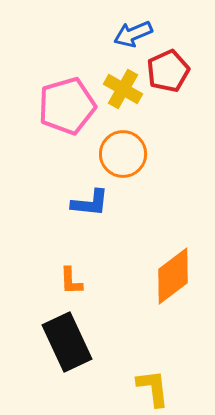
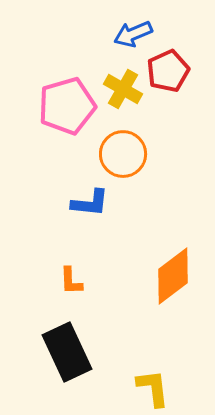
black rectangle: moved 10 px down
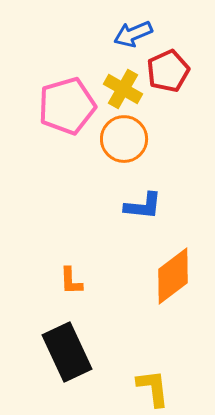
orange circle: moved 1 px right, 15 px up
blue L-shape: moved 53 px right, 3 px down
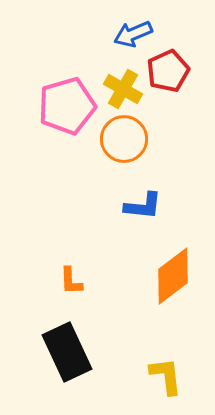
yellow L-shape: moved 13 px right, 12 px up
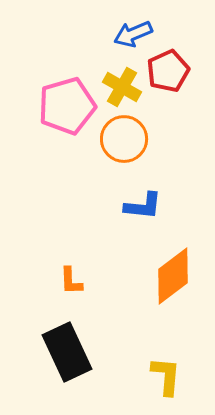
yellow cross: moved 1 px left, 2 px up
yellow L-shape: rotated 12 degrees clockwise
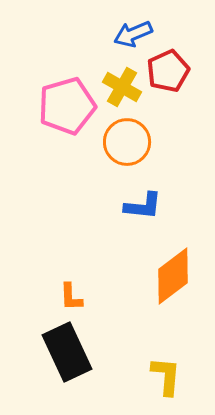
orange circle: moved 3 px right, 3 px down
orange L-shape: moved 16 px down
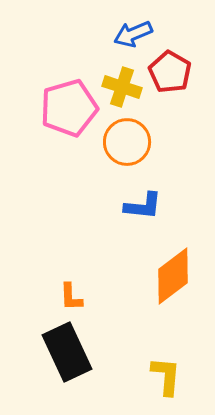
red pentagon: moved 2 px right, 1 px down; rotated 18 degrees counterclockwise
yellow cross: rotated 12 degrees counterclockwise
pink pentagon: moved 2 px right, 2 px down
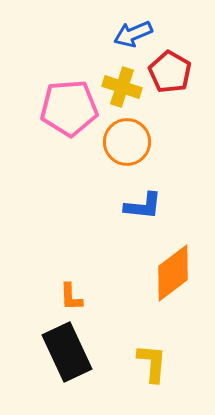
pink pentagon: rotated 12 degrees clockwise
orange diamond: moved 3 px up
yellow L-shape: moved 14 px left, 13 px up
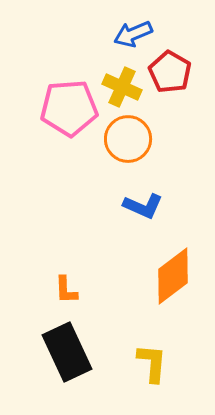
yellow cross: rotated 6 degrees clockwise
orange circle: moved 1 px right, 3 px up
blue L-shape: rotated 18 degrees clockwise
orange diamond: moved 3 px down
orange L-shape: moved 5 px left, 7 px up
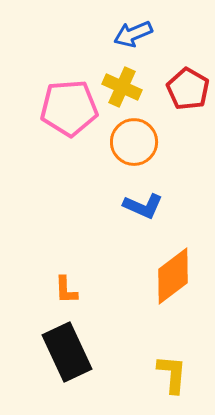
red pentagon: moved 18 px right, 17 px down
orange circle: moved 6 px right, 3 px down
yellow L-shape: moved 20 px right, 11 px down
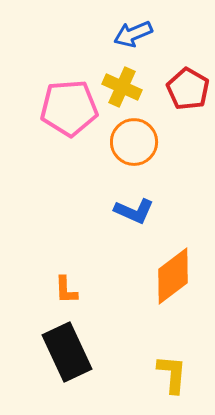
blue L-shape: moved 9 px left, 5 px down
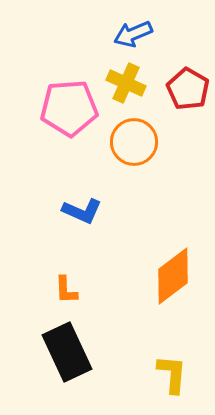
yellow cross: moved 4 px right, 4 px up
blue L-shape: moved 52 px left
